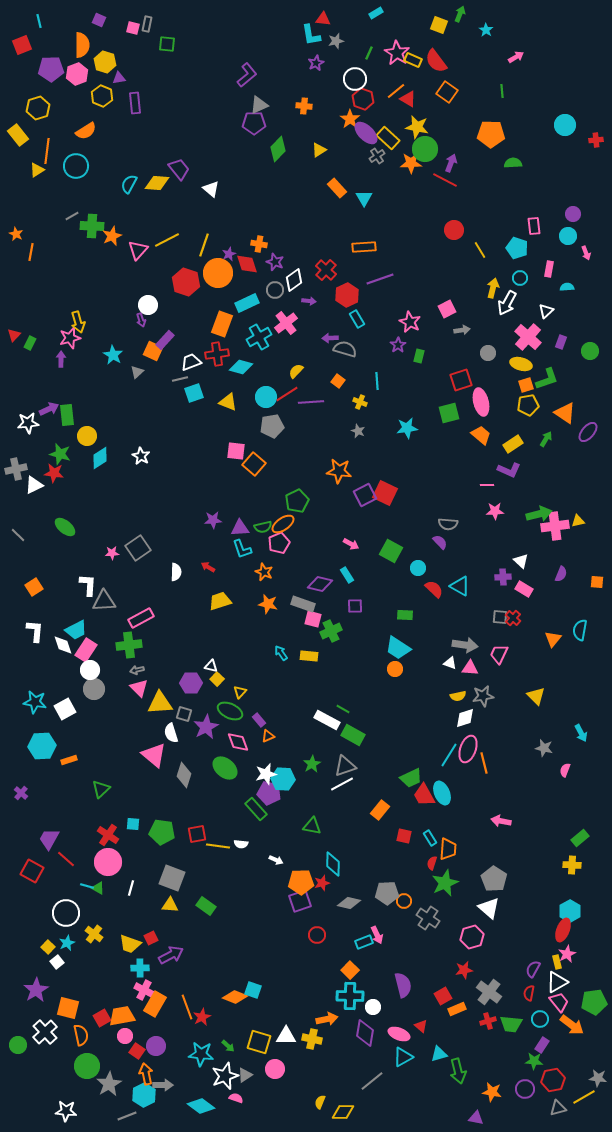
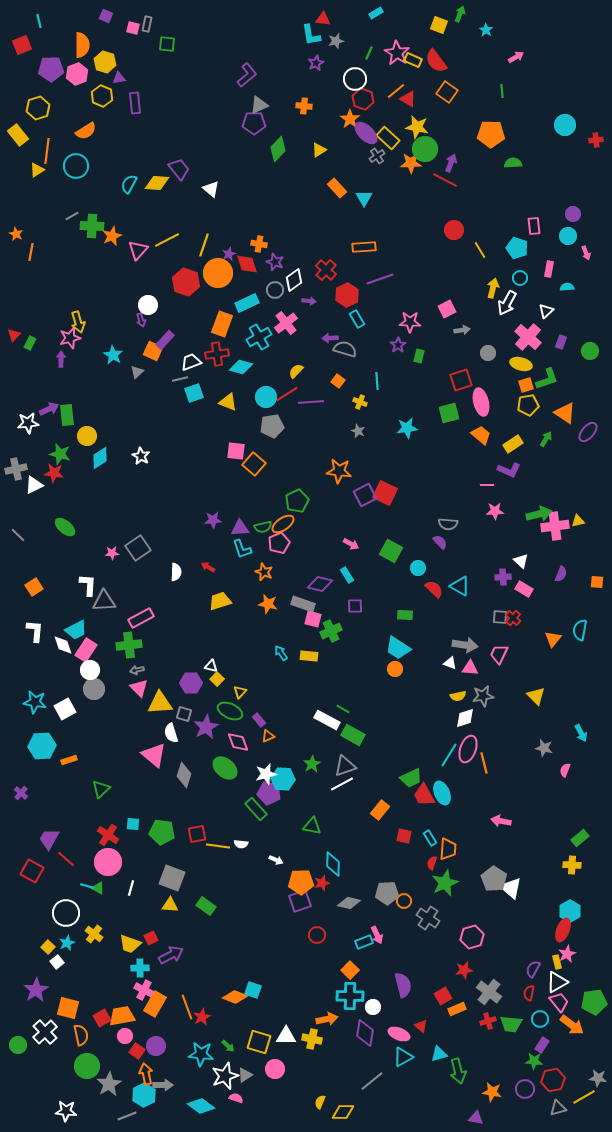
purple square at (99, 20): moved 7 px right, 4 px up
pink star at (410, 322): rotated 25 degrees counterclockwise
white triangle at (489, 908): moved 22 px right, 20 px up
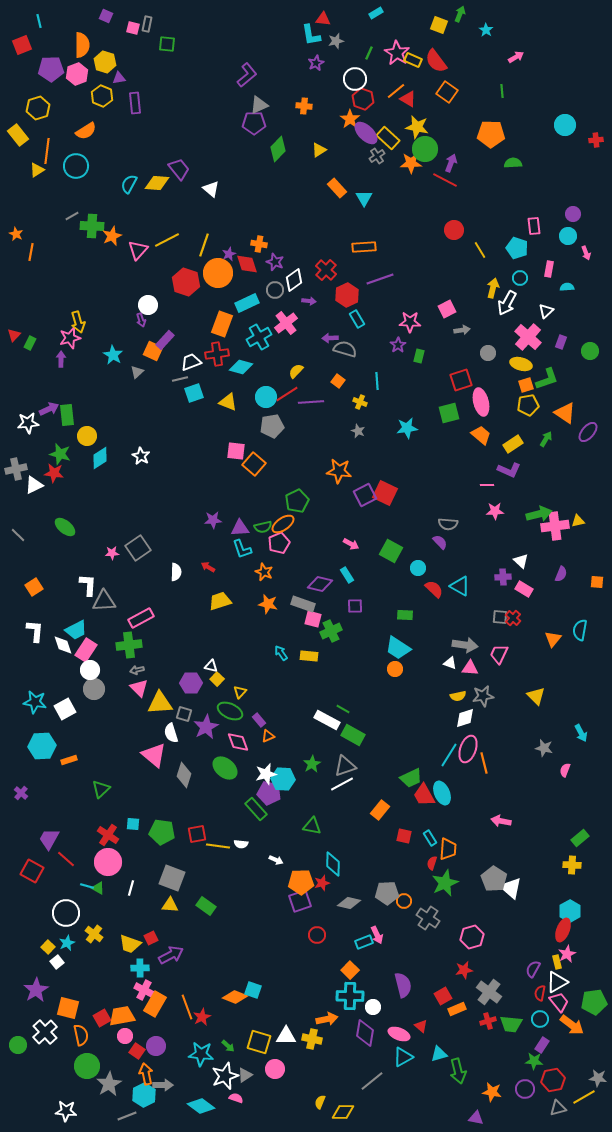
red semicircle at (529, 993): moved 11 px right
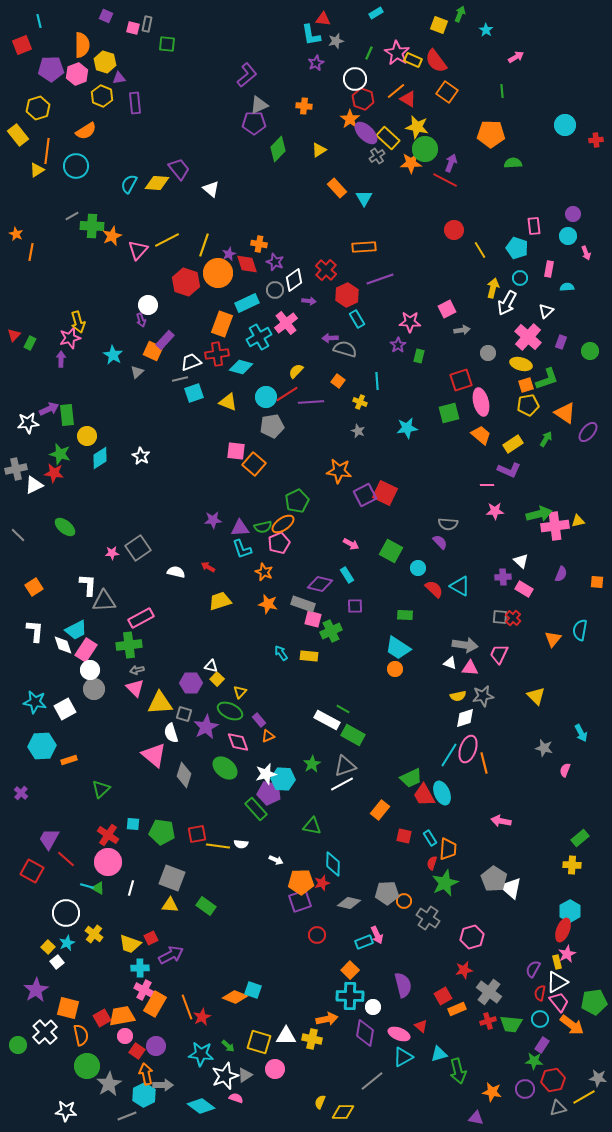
white semicircle at (176, 572): rotated 78 degrees counterclockwise
pink triangle at (139, 688): moved 4 px left
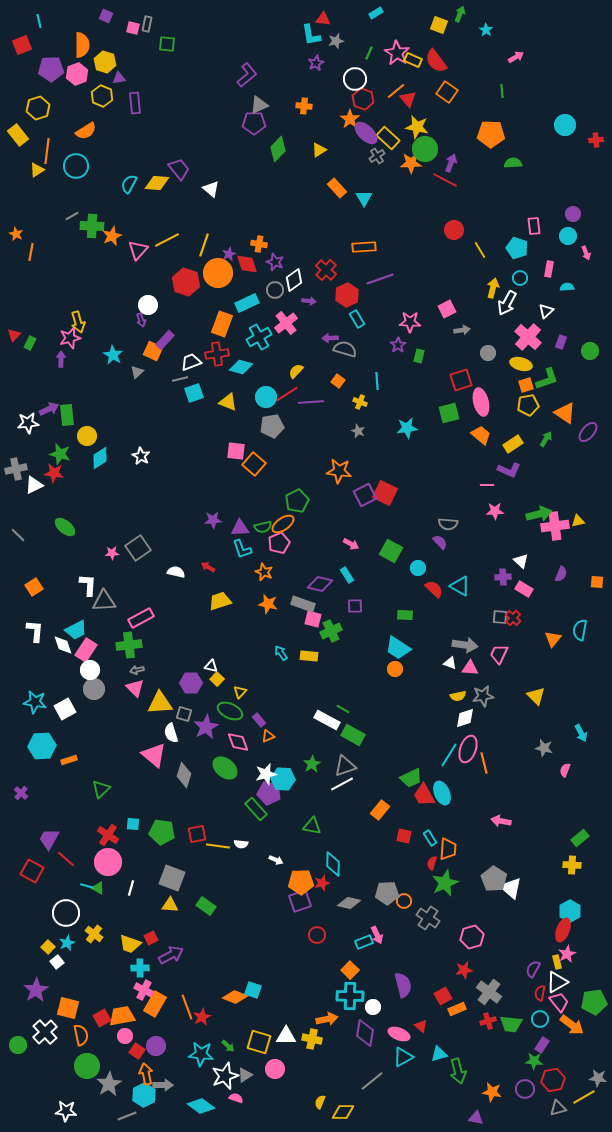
red triangle at (408, 99): rotated 18 degrees clockwise
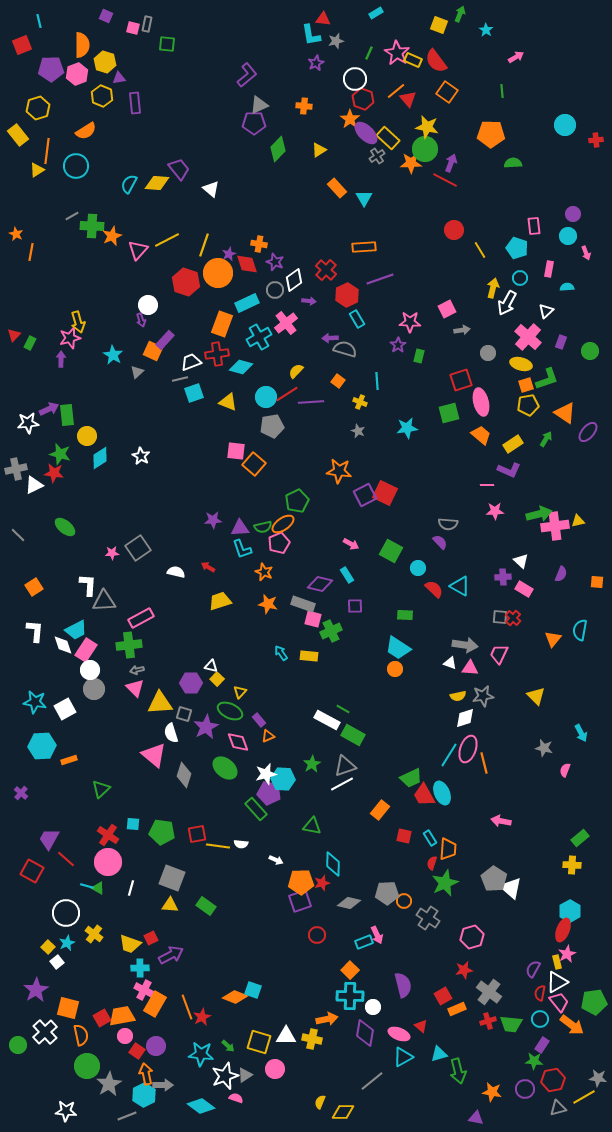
yellow star at (417, 127): moved 10 px right
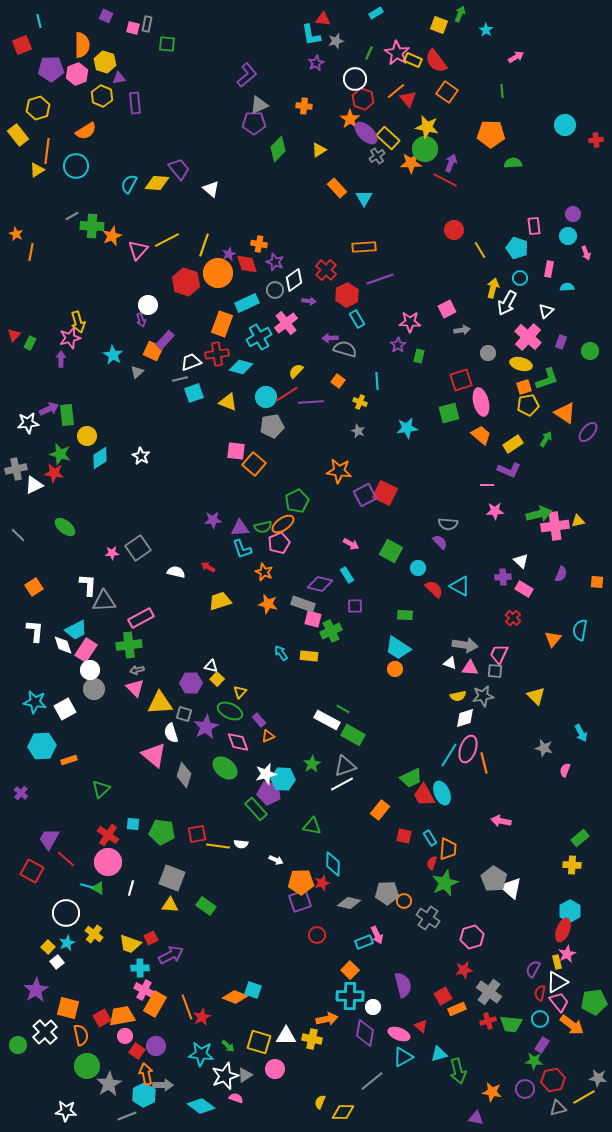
orange square at (526, 385): moved 2 px left, 2 px down
gray square at (500, 617): moved 5 px left, 54 px down
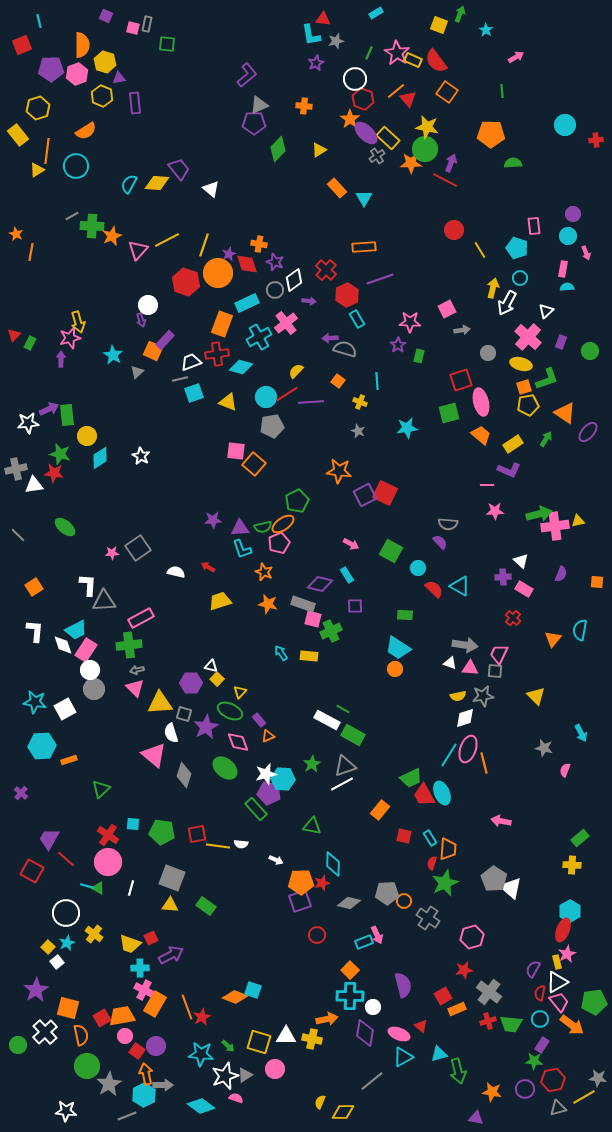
pink rectangle at (549, 269): moved 14 px right
white triangle at (34, 485): rotated 18 degrees clockwise
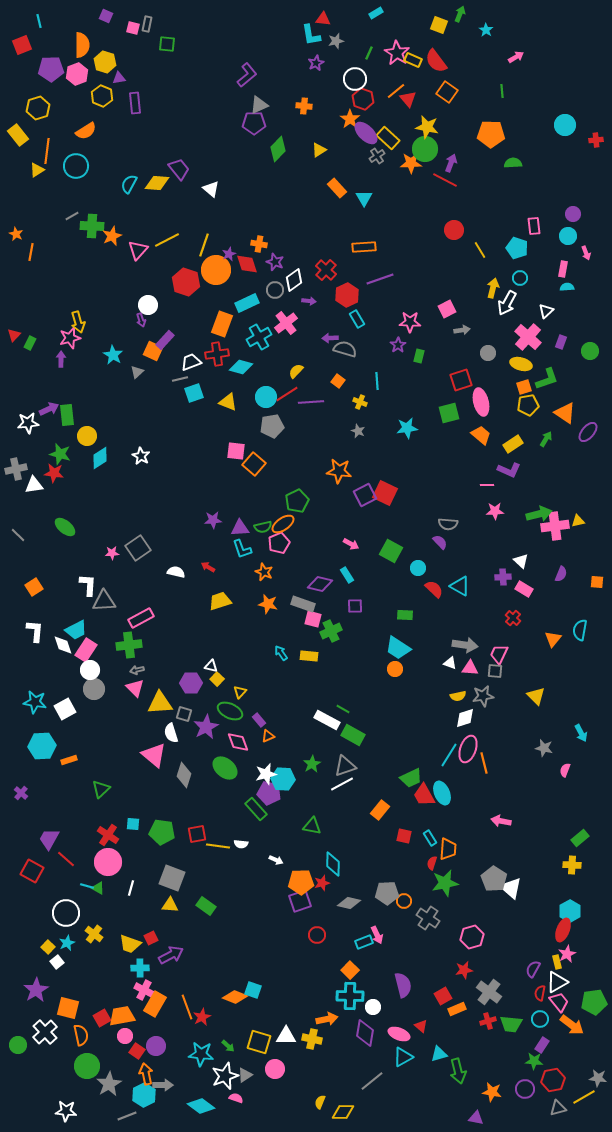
orange circle at (218, 273): moved 2 px left, 3 px up
green star at (445, 883): rotated 12 degrees clockwise
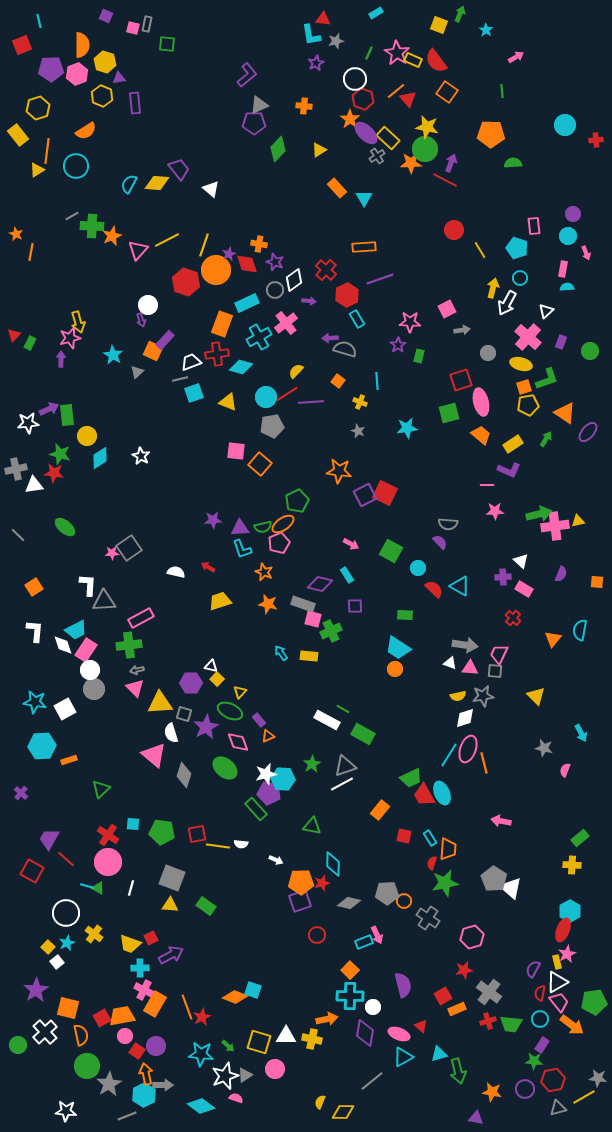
orange square at (254, 464): moved 6 px right
gray square at (138, 548): moved 9 px left
green rectangle at (353, 735): moved 10 px right, 1 px up
